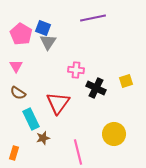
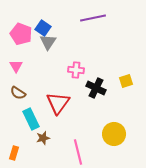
blue square: rotated 14 degrees clockwise
pink pentagon: rotated 10 degrees counterclockwise
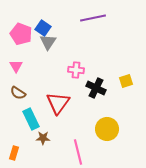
yellow circle: moved 7 px left, 5 px up
brown star: rotated 16 degrees clockwise
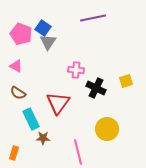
pink triangle: rotated 32 degrees counterclockwise
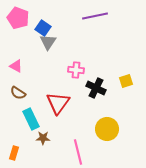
purple line: moved 2 px right, 2 px up
pink pentagon: moved 3 px left, 16 px up
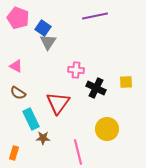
yellow square: moved 1 px down; rotated 16 degrees clockwise
